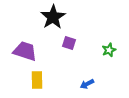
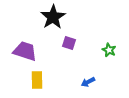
green star: rotated 24 degrees counterclockwise
blue arrow: moved 1 px right, 2 px up
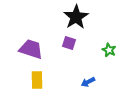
black star: moved 23 px right
purple trapezoid: moved 6 px right, 2 px up
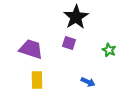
blue arrow: rotated 128 degrees counterclockwise
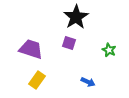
yellow rectangle: rotated 36 degrees clockwise
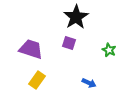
blue arrow: moved 1 px right, 1 px down
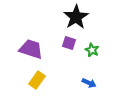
green star: moved 17 px left
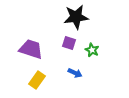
black star: rotated 25 degrees clockwise
blue arrow: moved 14 px left, 10 px up
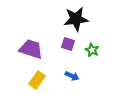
black star: moved 2 px down
purple square: moved 1 px left, 1 px down
blue arrow: moved 3 px left, 3 px down
